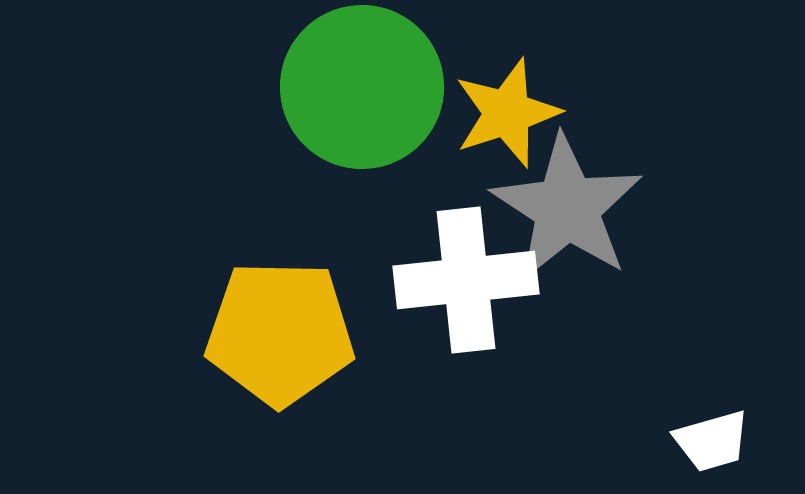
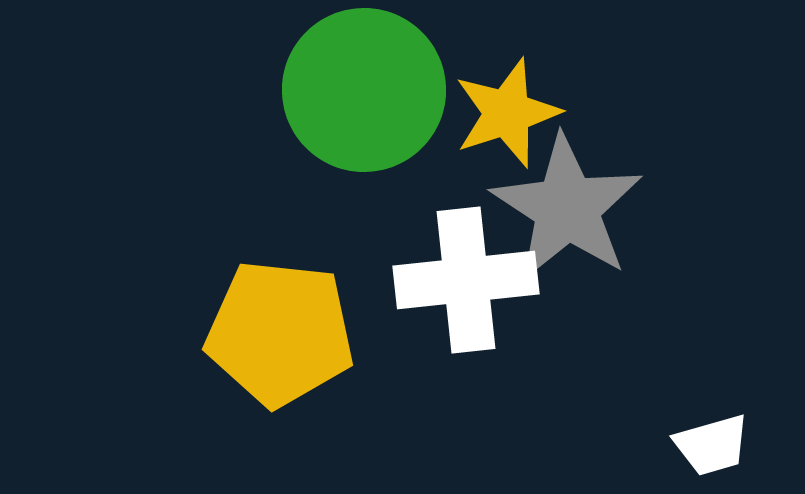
green circle: moved 2 px right, 3 px down
yellow pentagon: rotated 5 degrees clockwise
white trapezoid: moved 4 px down
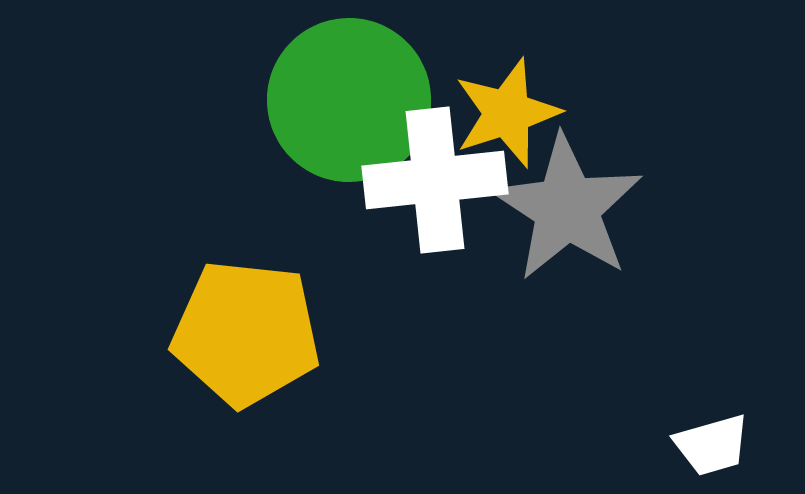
green circle: moved 15 px left, 10 px down
white cross: moved 31 px left, 100 px up
yellow pentagon: moved 34 px left
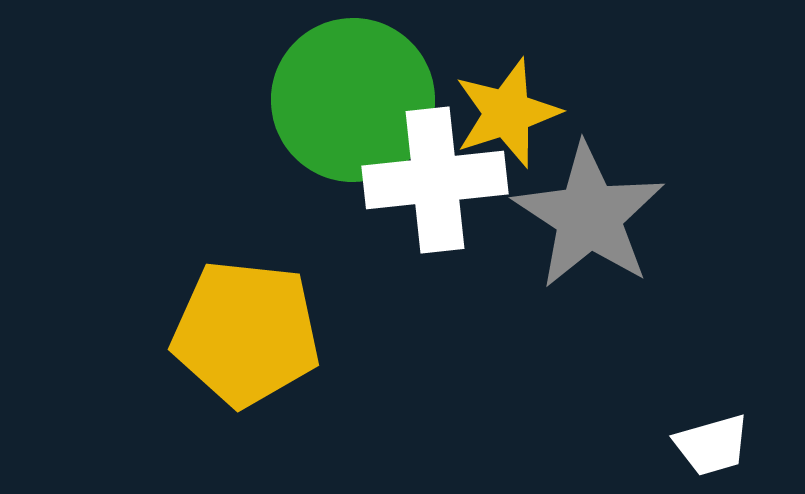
green circle: moved 4 px right
gray star: moved 22 px right, 8 px down
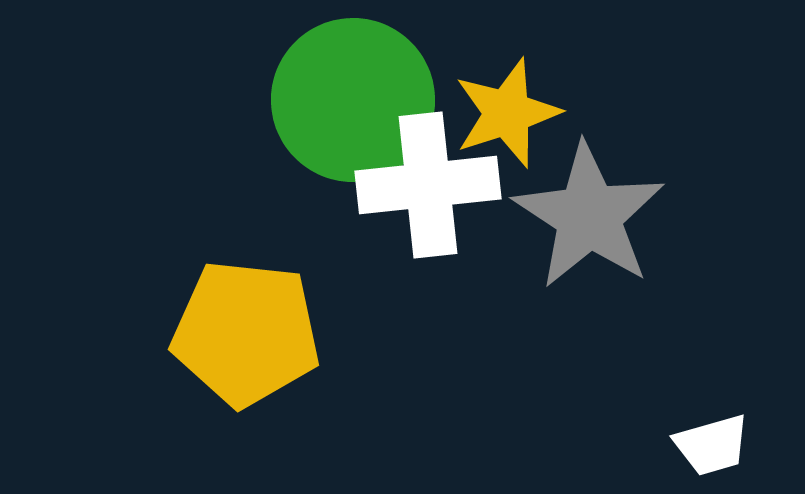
white cross: moved 7 px left, 5 px down
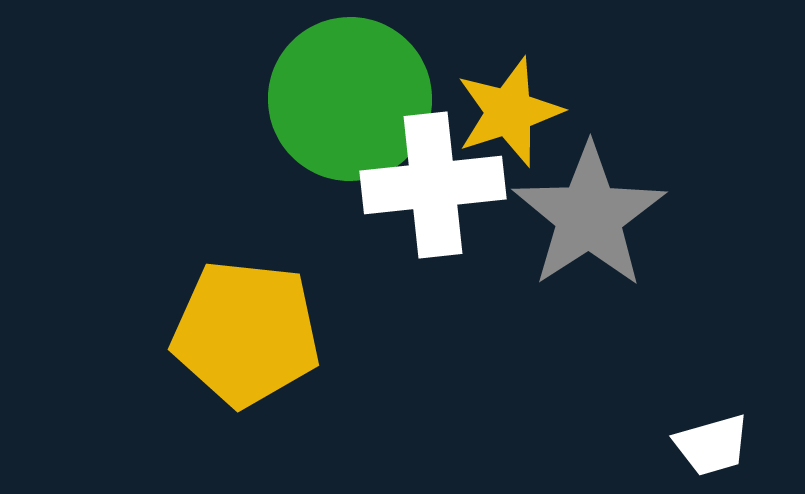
green circle: moved 3 px left, 1 px up
yellow star: moved 2 px right, 1 px up
white cross: moved 5 px right
gray star: rotated 6 degrees clockwise
